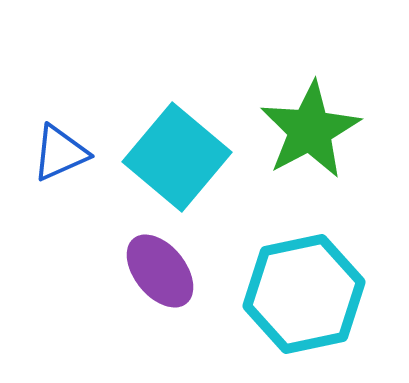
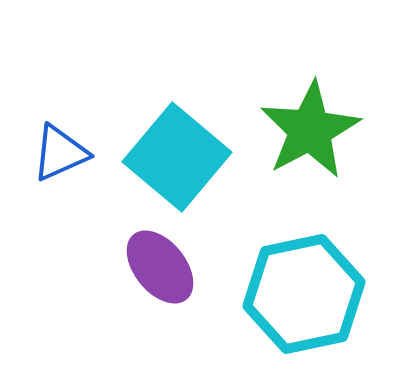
purple ellipse: moved 4 px up
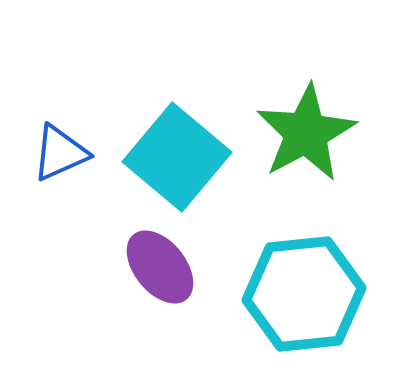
green star: moved 4 px left, 3 px down
cyan hexagon: rotated 6 degrees clockwise
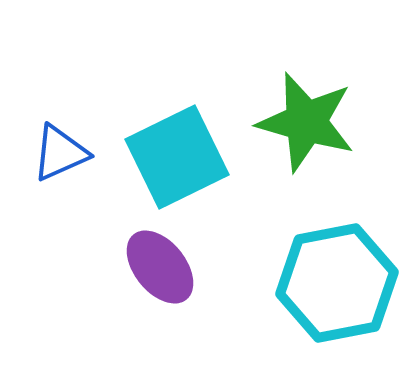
green star: moved 11 px up; rotated 28 degrees counterclockwise
cyan square: rotated 24 degrees clockwise
cyan hexagon: moved 33 px right, 11 px up; rotated 5 degrees counterclockwise
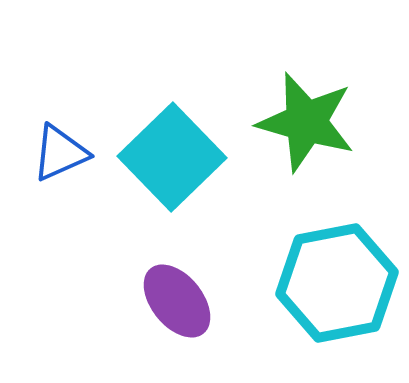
cyan square: moved 5 px left; rotated 18 degrees counterclockwise
purple ellipse: moved 17 px right, 34 px down
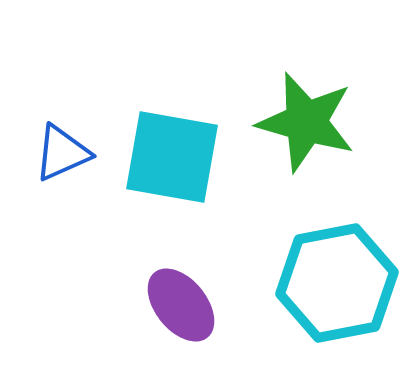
blue triangle: moved 2 px right
cyan square: rotated 36 degrees counterclockwise
purple ellipse: moved 4 px right, 4 px down
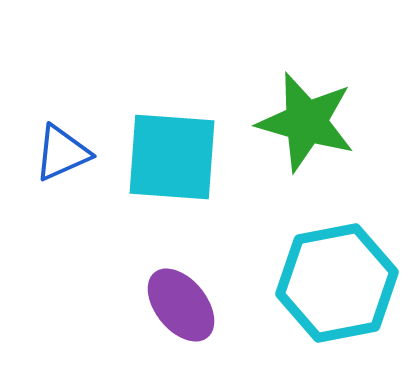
cyan square: rotated 6 degrees counterclockwise
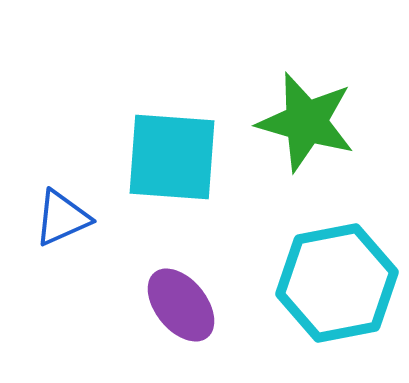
blue triangle: moved 65 px down
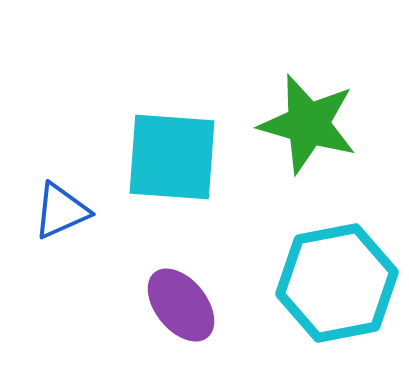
green star: moved 2 px right, 2 px down
blue triangle: moved 1 px left, 7 px up
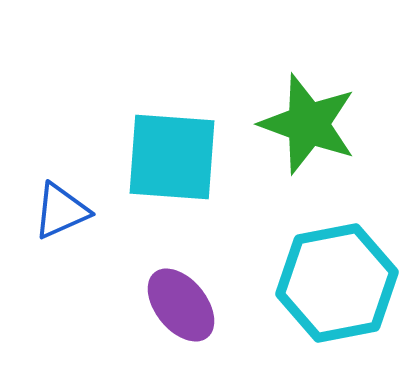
green star: rotated 4 degrees clockwise
